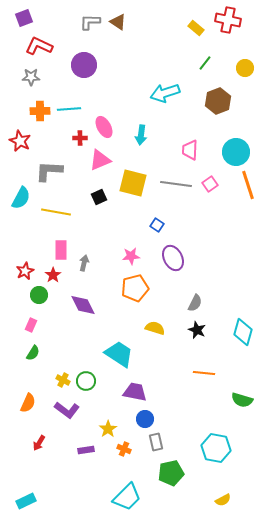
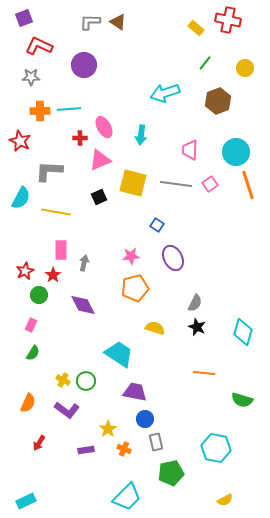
black star at (197, 330): moved 3 px up
yellow semicircle at (223, 500): moved 2 px right
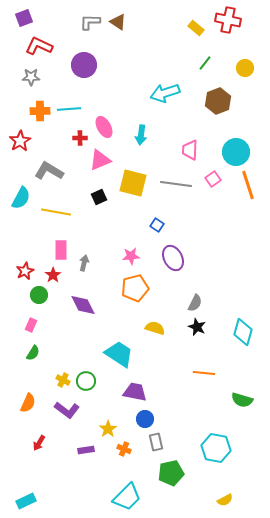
red star at (20, 141): rotated 15 degrees clockwise
gray L-shape at (49, 171): rotated 28 degrees clockwise
pink square at (210, 184): moved 3 px right, 5 px up
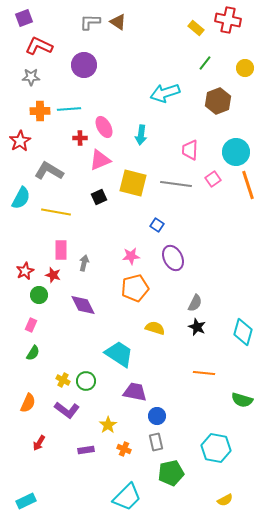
red star at (53, 275): rotated 21 degrees counterclockwise
blue circle at (145, 419): moved 12 px right, 3 px up
yellow star at (108, 429): moved 4 px up
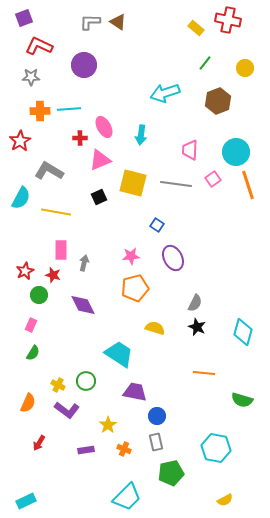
yellow cross at (63, 380): moved 5 px left, 5 px down
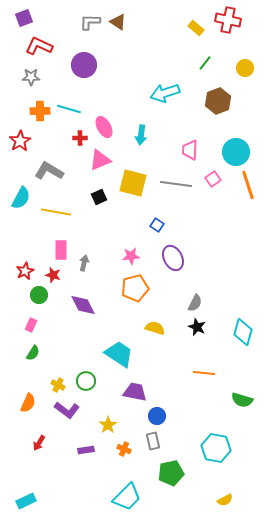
cyan line at (69, 109): rotated 20 degrees clockwise
gray rectangle at (156, 442): moved 3 px left, 1 px up
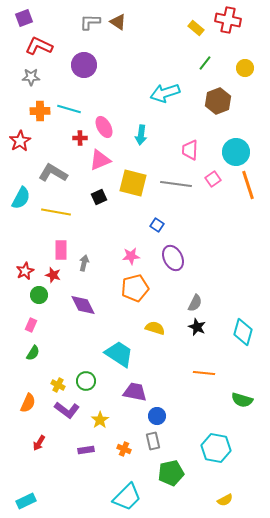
gray L-shape at (49, 171): moved 4 px right, 2 px down
yellow star at (108, 425): moved 8 px left, 5 px up
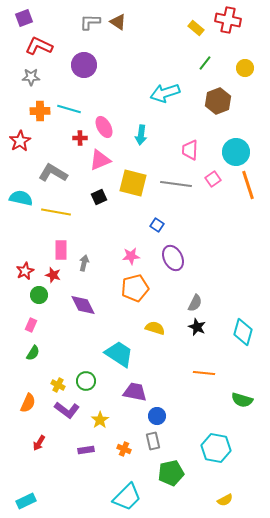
cyan semicircle at (21, 198): rotated 105 degrees counterclockwise
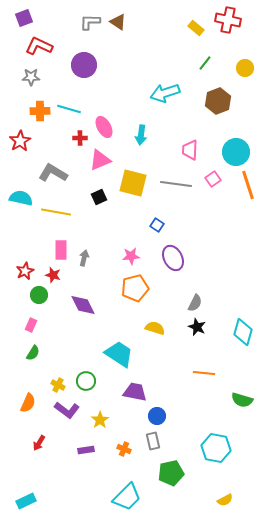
gray arrow at (84, 263): moved 5 px up
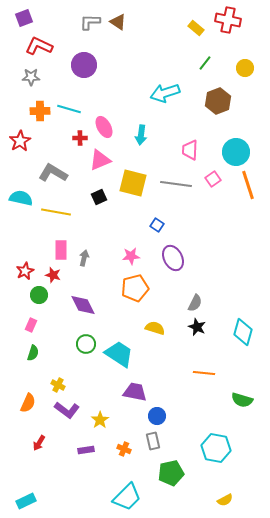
green semicircle at (33, 353): rotated 14 degrees counterclockwise
green circle at (86, 381): moved 37 px up
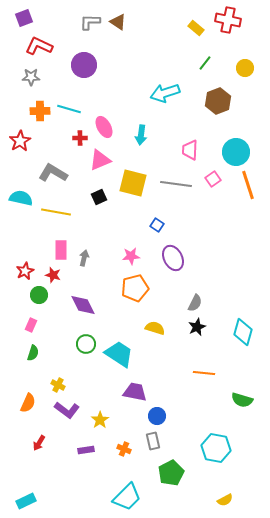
black star at (197, 327): rotated 24 degrees clockwise
green pentagon at (171, 473): rotated 15 degrees counterclockwise
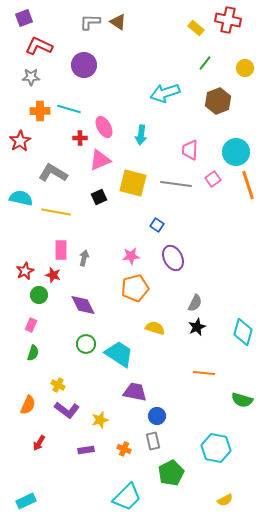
orange semicircle at (28, 403): moved 2 px down
yellow star at (100, 420): rotated 18 degrees clockwise
